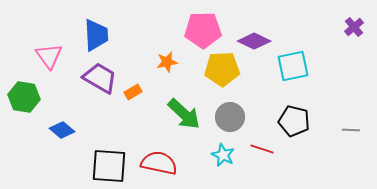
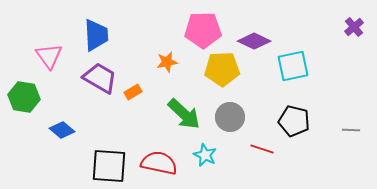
cyan star: moved 18 px left
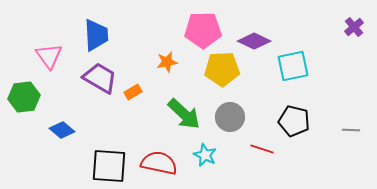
green hexagon: rotated 16 degrees counterclockwise
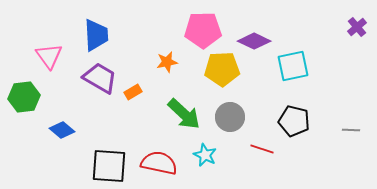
purple cross: moved 3 px right
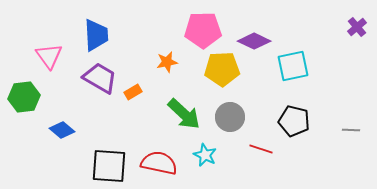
red line: moved 1 px left
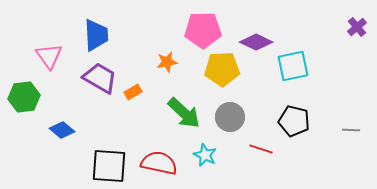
purple diamond: moved 2 px right, 1 px down
green arrow: moved 1 px up
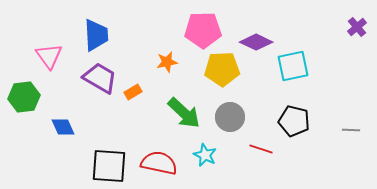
blue diamond: moved 1 px right, 3 px up; rotated 25 degrees clockwise
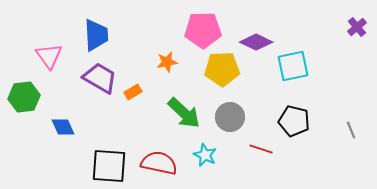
gray line: rotated 66 degrees clockwise
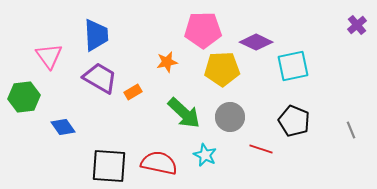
purple cross: moved 2 px up
black pentagon: rotated 8 degrees clockwise
blue diamond: rotated 10 degrees counterclockwise
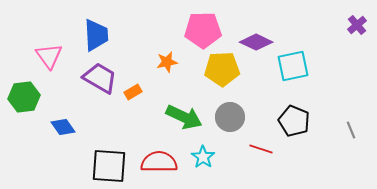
green arrow: moved 4 px down; rotated 18 degrees counterclockwise
cyan star: moved 2 px left, 2 px down; rotated 10 degrees clockwise
red semicircle: moved 1 px up; rotated 12 degrees counterclockwise
